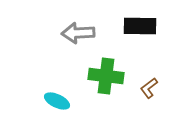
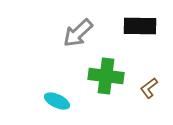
gray arrow: rotated 40 degrees counterclockwise
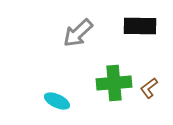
green cross: moved 8 px right, 7 px down; rotated 12 degrees counterclockwise
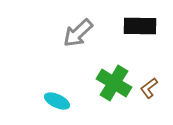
green cross: rotated 36 degrees clockwise
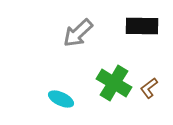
black rectangle: moved 2 px right
cyan ellipse: moved 4 px right, 2 px up
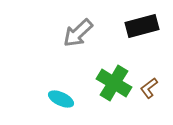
black rectangle: rotated 16 degrees counterclockwise
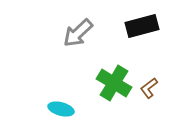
cyan ellipse: moved 10 px down; rotated 10 degrees counterclockwise
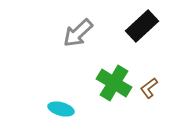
black rectangle: rotated 28 degrees counterclockwise
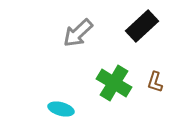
brown L-shape: moved 6 px right, 6 px up; rotated 35 degrees counterclockwise
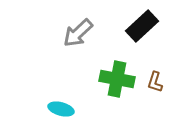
green cross: moved 3 px right, 4 px up; rotated 20 degrees counterclockwise
